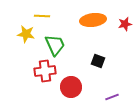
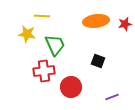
orange ellipse: moved 3 px right, 1 px down
yellow star: moved 1 px right
red cross: moved 1 px left
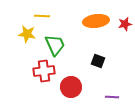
purple line: rotated 24 degrees clockwise
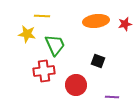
red circle: moved 5 px right, 2 px up
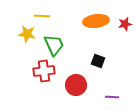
green trapezoid: moved 1 px left
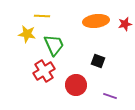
red cross: rotated 25 degrees counterclockwise
purple line: moved 2 px left, 1 px up; rotated 16 degrees clockwise
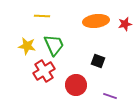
yellow star: moved 12 px down
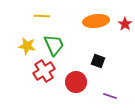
red star: rotated 24 degrees counterclockwise
red circle: moved 3 px up
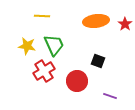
red circle: moved 1 px right, 1 px up
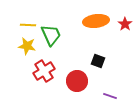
yellow line: moved 14 px left, 9 px down
green trapezoid: moved 3 px left, 10 px up
